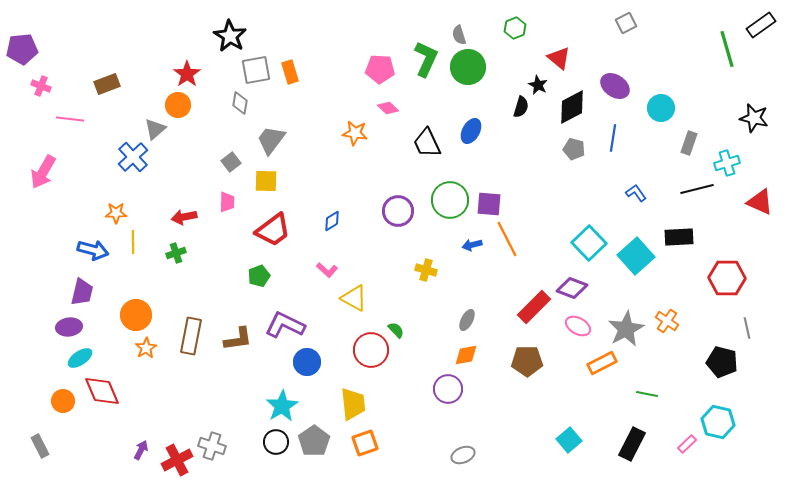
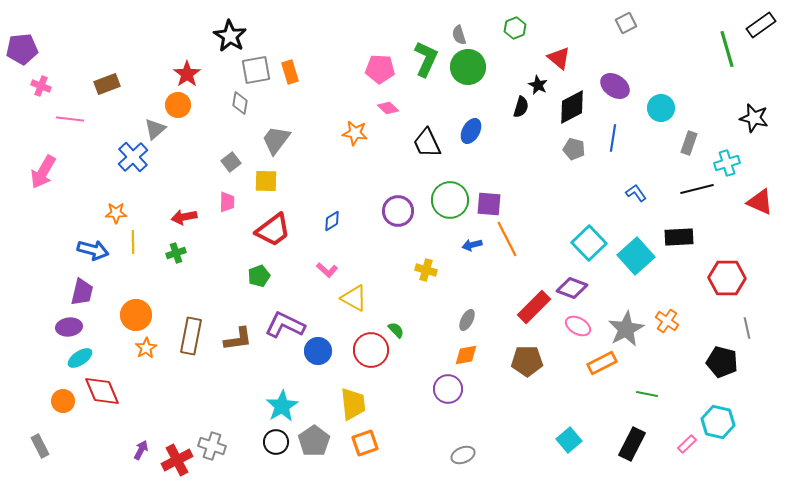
gray trapezoid at (271, 140): moved 5 px right
blue circle at (307, 362): moved 11 px right, 11 px up
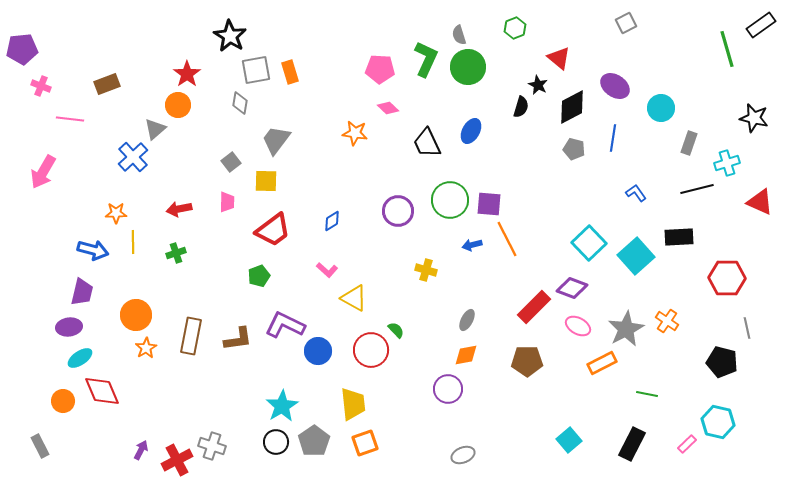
red arrow at (184, 217): moved 5 px left, 8 px up
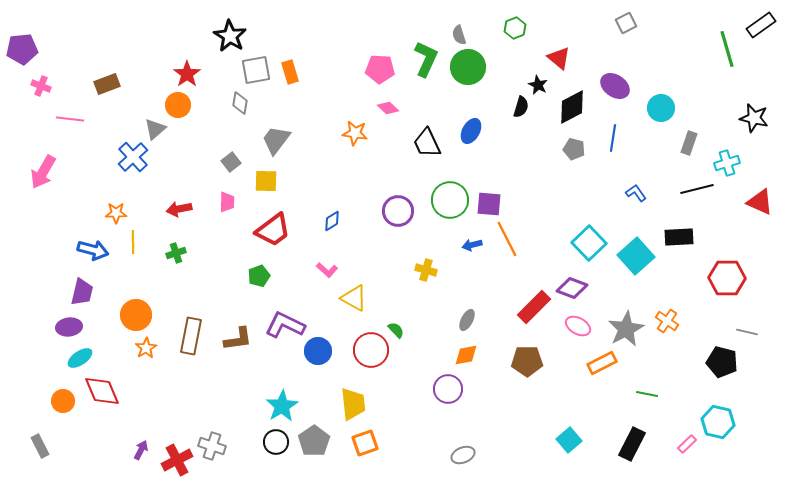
gray line at (747, 328): moved 4 px down; rotated 65 degrees counterclockwise
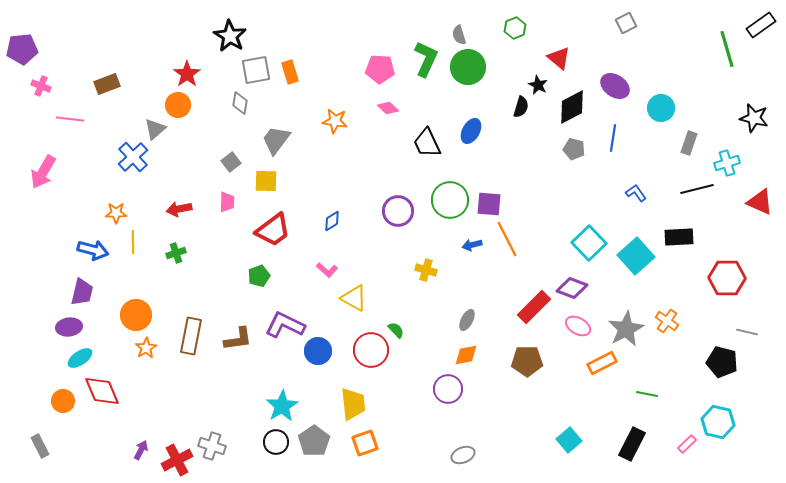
orange star at (355, 133): moved 20 px left, 12 px up
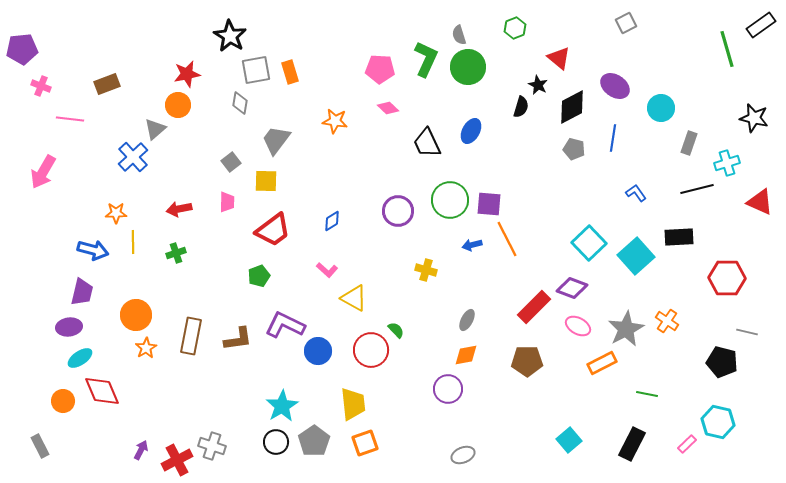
red star at (187, 74): rotated 24 degrees clockwise
